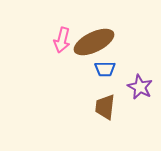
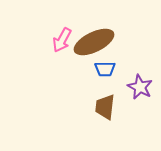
pink arrow: rotated 15 degrees clockwise
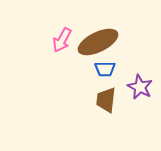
brown ellipse: moved 4 px right
brown trapezoid: moved 1 px right, 7 px up
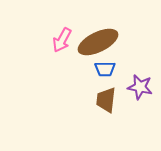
purple star: rotated 15 degrees counterclockwise
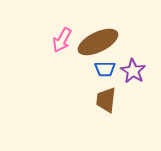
purple star: moved 7 px left, 16 px up; rotated 20 degrees clockwise
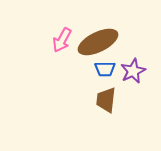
purple star: rotated 15 degrees clockwise
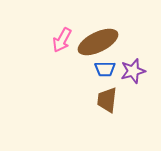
purple star: rotated 10 degrees clockwise
brown trapezoid: moved 1 px right
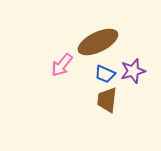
pink arrow: moved 25 px down; rotated 10 degrees clockwise
blue trapezoid: moved 5 px down; rotated 25 degrees clockwise
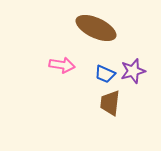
brown ellipse: moved 2 px left, 14 px up; rotated 51 degrees clockwise
pink arrow: rotated 120 degrees counterclockwise
brown trapezoid: moved 3 px right, 3 px down
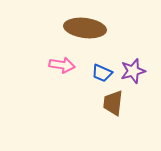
brown ellipse: moved 11 px left; rotated 18 degrees counterclockwise
blue trapezoid: moved 3 px left, 1 px up
brown trapezoid: moved 3 px right
